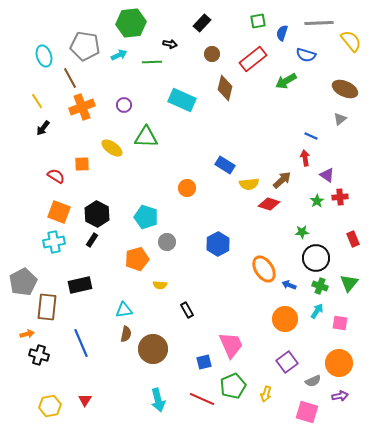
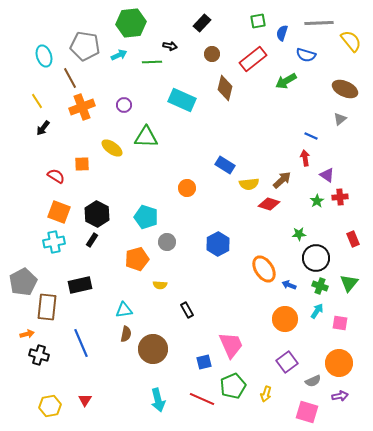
black arrow at (170, 44): moved 2 px down
green star at (302, 232): moved 3 px left, 2 px down
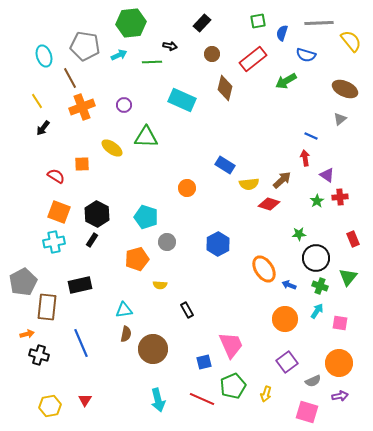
green triangle at (349, 283): moved 1 px left, 6 px up
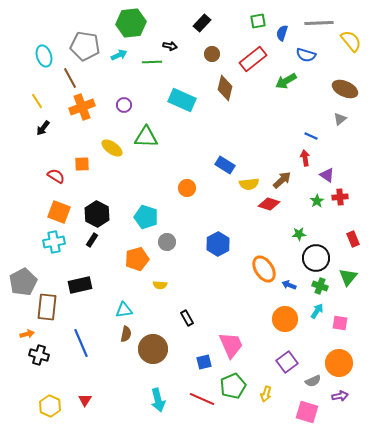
black rectangle at (187, 310): moved 8 px down
yellow hexagon at (50, 406): rotated 25 degrees counterclockwise
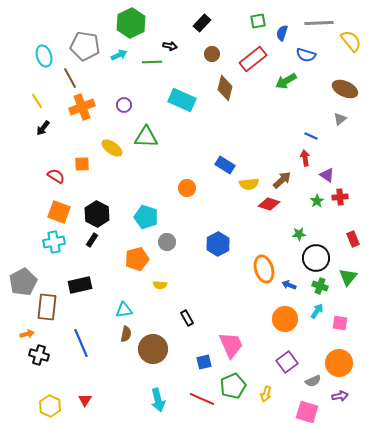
green hexagon at (131, 23): rotated 20 degrees counterclockwise
orange ellipse at (264, 269): rotated 16 degrees clockwise
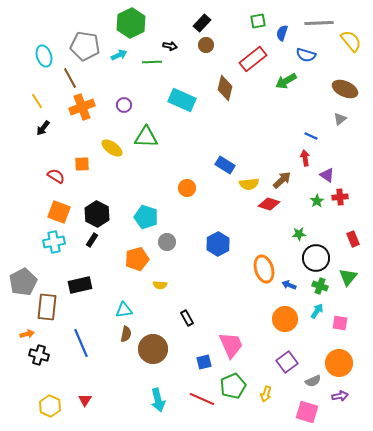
brown circle at (212, 54): moved 6 px left, 9 px up
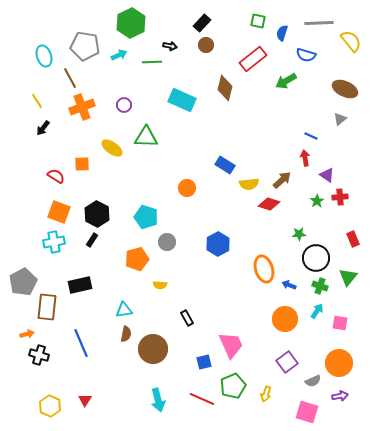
green square at (258, 21): rotated 21 degrees clockwise
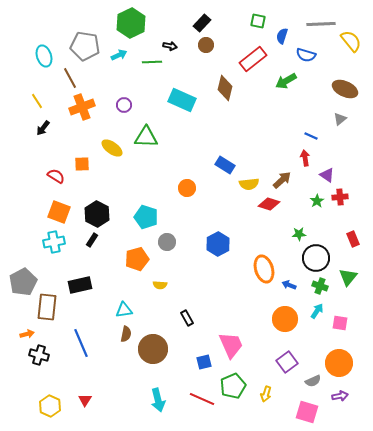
gray line at (319, 23): moved 2 px right, 1 px down
blue semicircle at (282, 33): moved 3 px down
